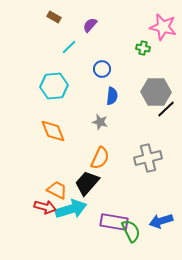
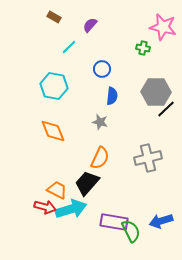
cyan hexagon: rotated 16 degrees clockwise
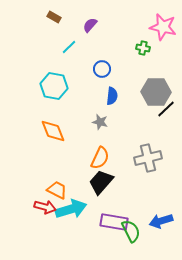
black trapezoid: moved 14 px right, 1 px up
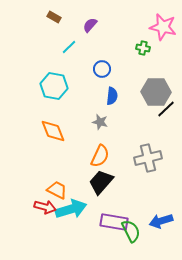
orange semicircle: moved 2 px up
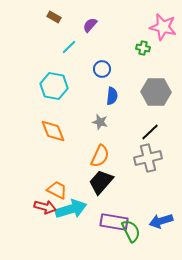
black line: moved 16 px left, 23 px down
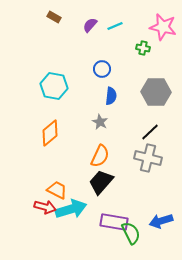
cyan line: moved 46 px right, 21 px up; rotated 21 degrees clockwise
blue semicircle: moved 1 px left
gray star: rotated 14 degrees clockwise
orange diamond: moved 3 px left, 2 px down; rotated 72 degrees clockwise
gray cross: rotated 28 degrees clockwise
green semicircle: moved 2 px down
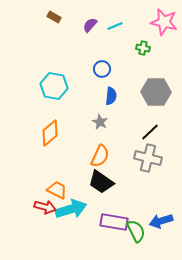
pink star: moved 1 px right, 5 px up
black trapezoid: rotated 96 degrees counterclockwise
green semicircle: moved 5 px right, 2 px up
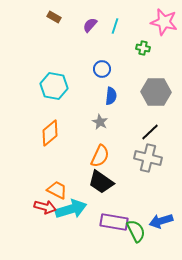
cyan line: rotated 49 degrees counterclockwise
